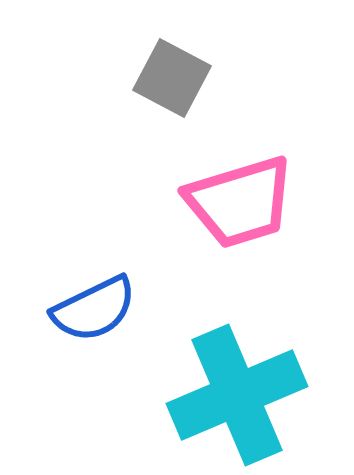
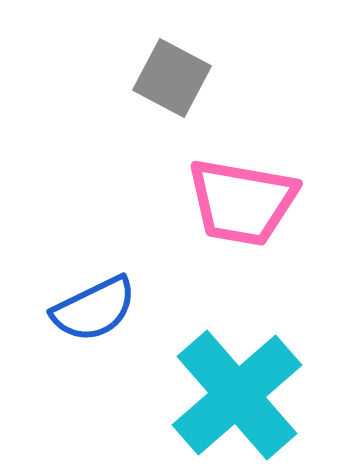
pink trapezoid: moved 2 px right; rotated 27 degrees clockwise
cyan cross: rotated 18 degrees counterclockwise
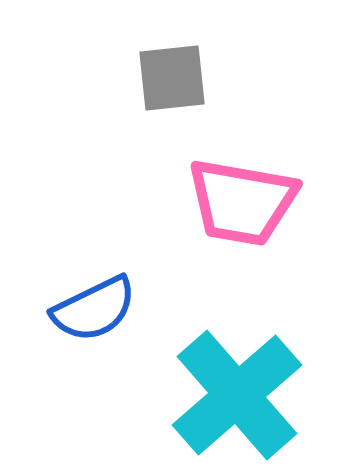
gray square: rotated 34 degrees counterclockwise
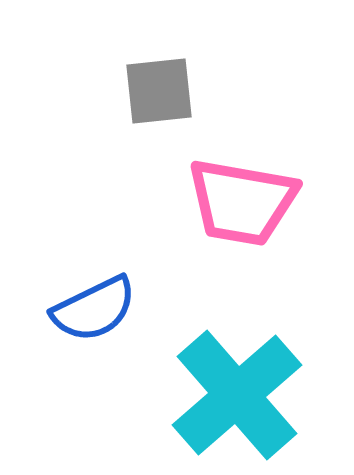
gray square: moved 13 px left, 13 px down
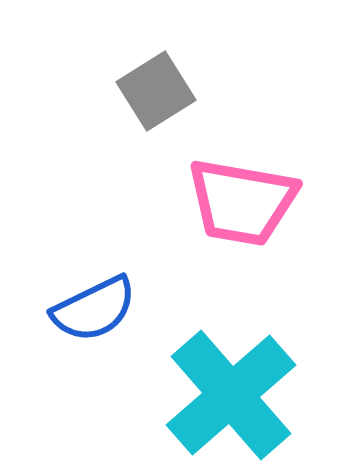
gray square: moved 3 px left; rotated 26 degrees counterclockwise
cyan cross: moved 6 px left
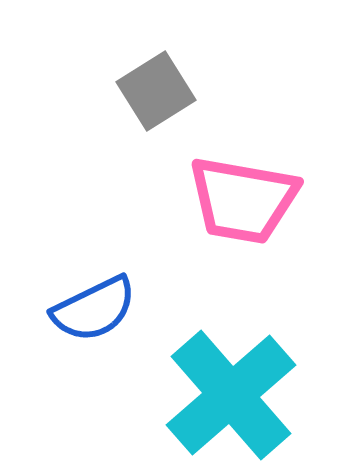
pink trapezoid: moved 1 px right, 2 px up
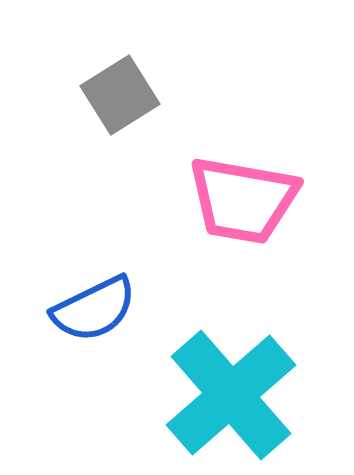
gray square: moved 36 px left, 4 px down
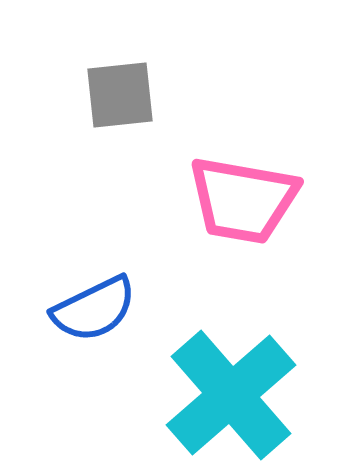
gray square: rotated 26 degrees clockwise
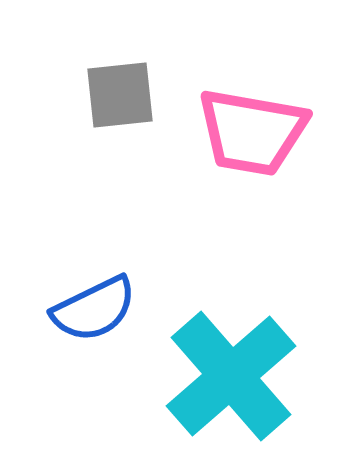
pink trapezoid: moved 9 px right, 68 px up
cyan cross: moved 19 px up
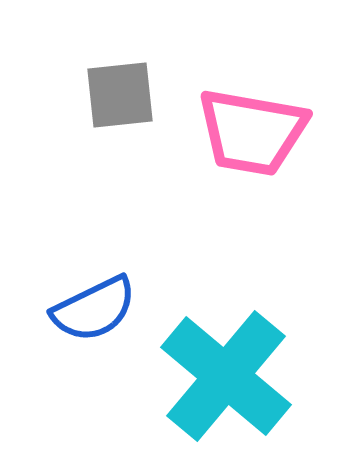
cyan cross: moved 5 px left; rotated 9 degrees counterclockwise
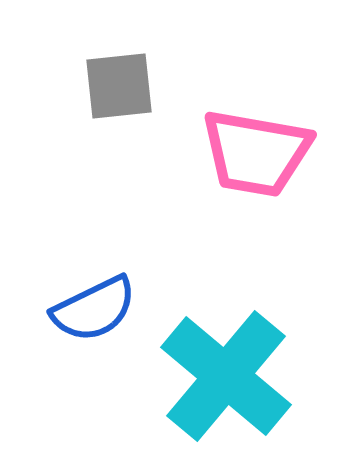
gray square: moved 1 px left, 9 px up
pink trapezoid: moved 4 px right, 21 px down
